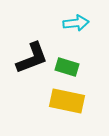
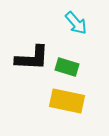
cyan arrow: rotated 55 degrees clockwise
black L-shape: rotated 24 degrees clockwise
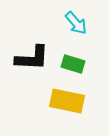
green rectangle: moved 6 px right, 3 px up
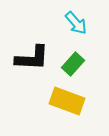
green rectangle: rotated 65 degrees counterclockwise
yellow rectangle: rotated 8 degrees clockwise
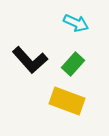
cyan arrow: rotated 25 degrees counterclockwise
black L-shape: moved 2 px left, 2 px down; rotated 45 degrees clockwise
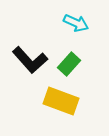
green rectangle: moved 4 px left
yellow rectangle: moved 6 px left
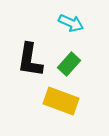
cyan arrow: moved 5 px left
black L-shape: rotated 51 degrees clockwise
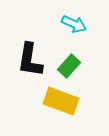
cyan arrow: moved 3 px right, 1 px down
green rectangle: moved 2 px down
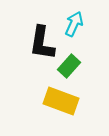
cyan arrow: rotated 90 degrees counterclockwise
black L-shape: moved 12 px right, 17 px up
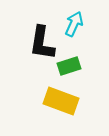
green rectangle: rotated 30 degrees clockwise
